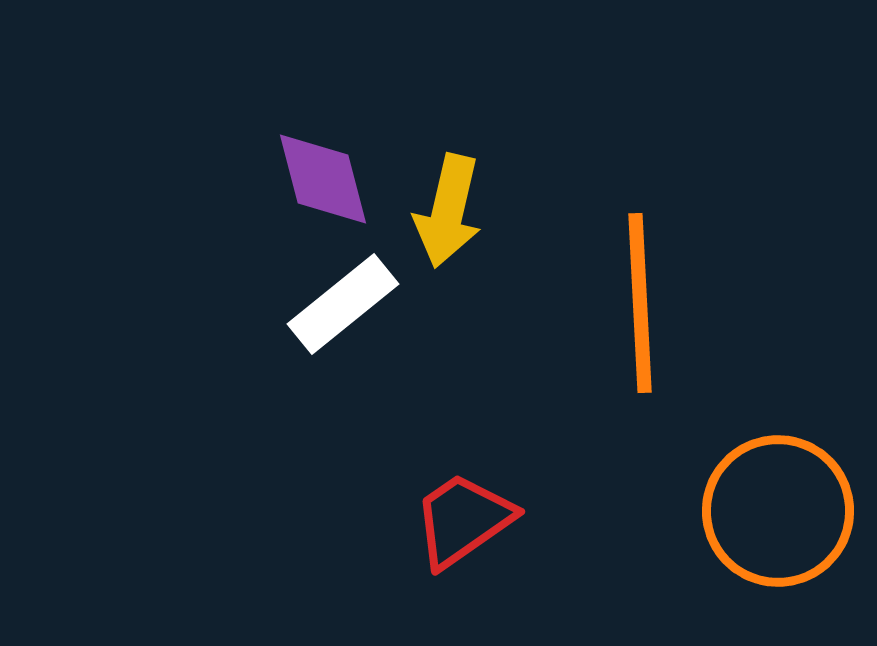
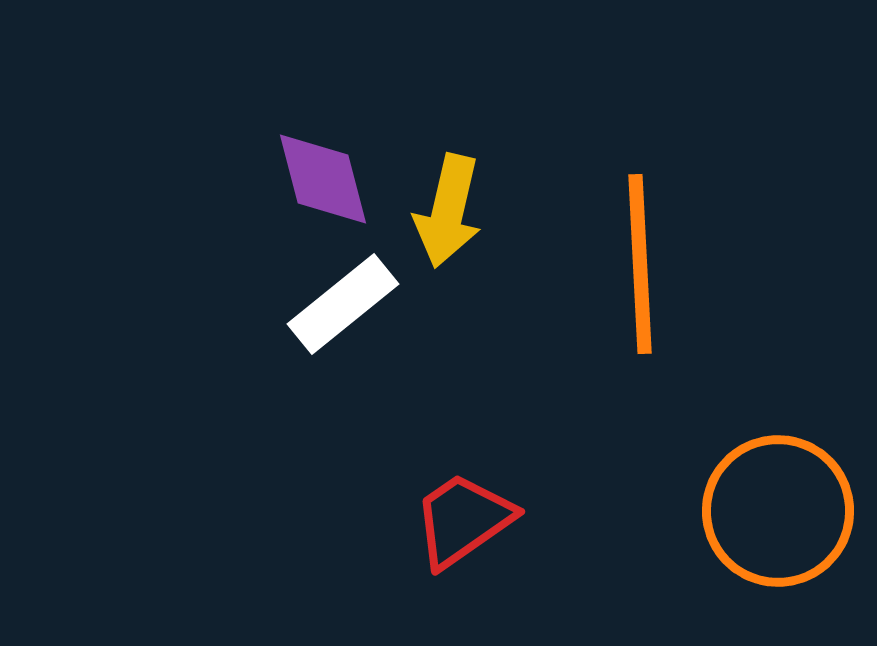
orange line: moved 39 px up
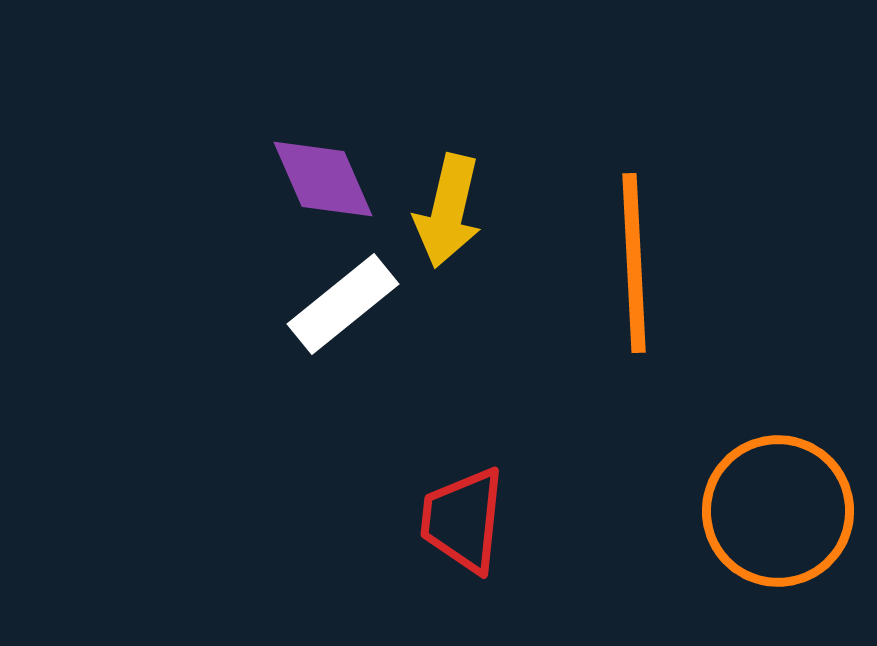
purple diamond: rotated 9 degrees counterclockwise
orange line: moved 6 px left, 1 px up
red trapezoid: rotated 49 degrees counterclockwise
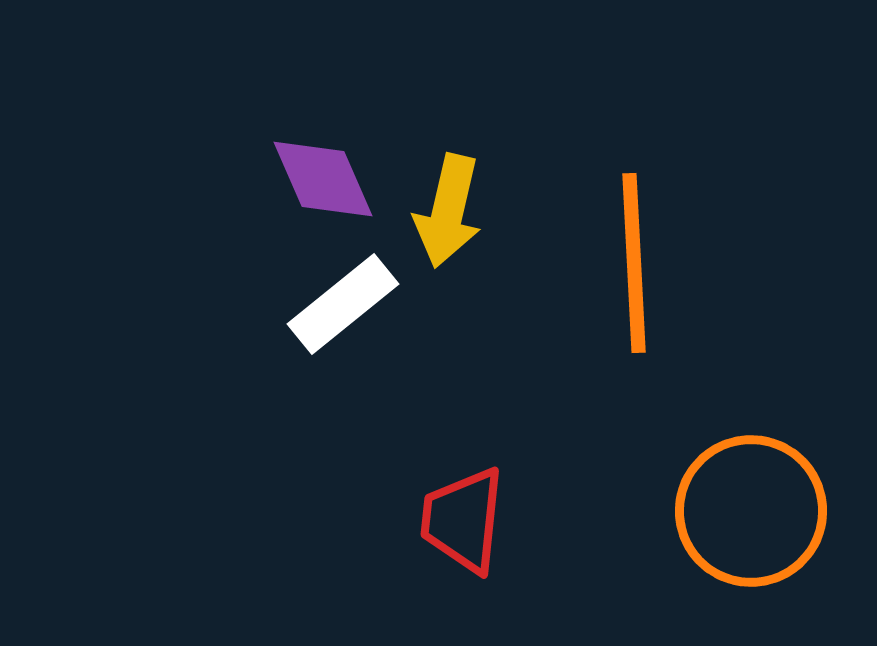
orange circle: moved 27 px left
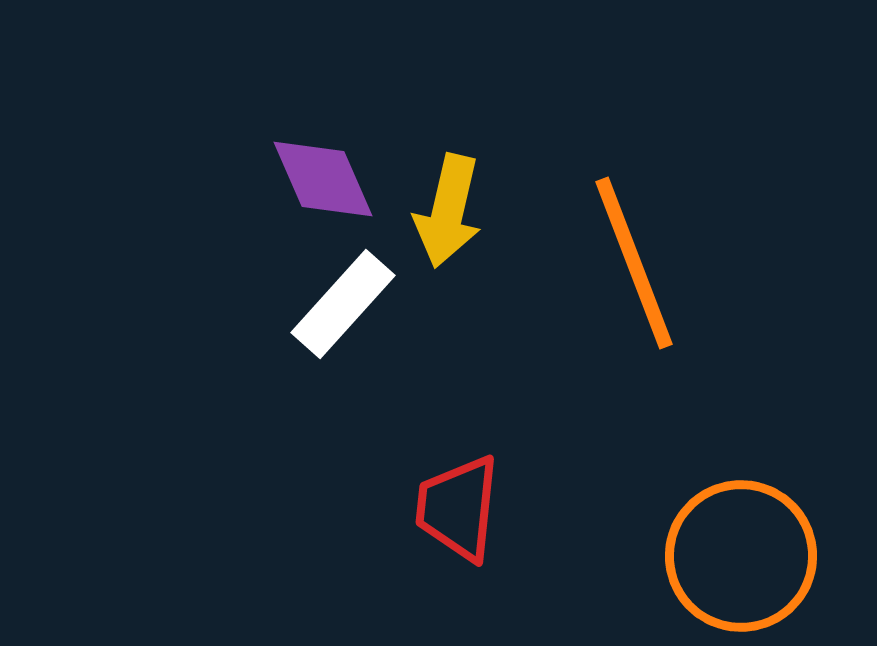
orange line: rotated 18 degrees counterclockwise
white rectangle: rotated 9 degrees counterclockwise
orange circle: moved 10 px left, 45 px down
red trapezoid: moved 5 px left, 12 px up
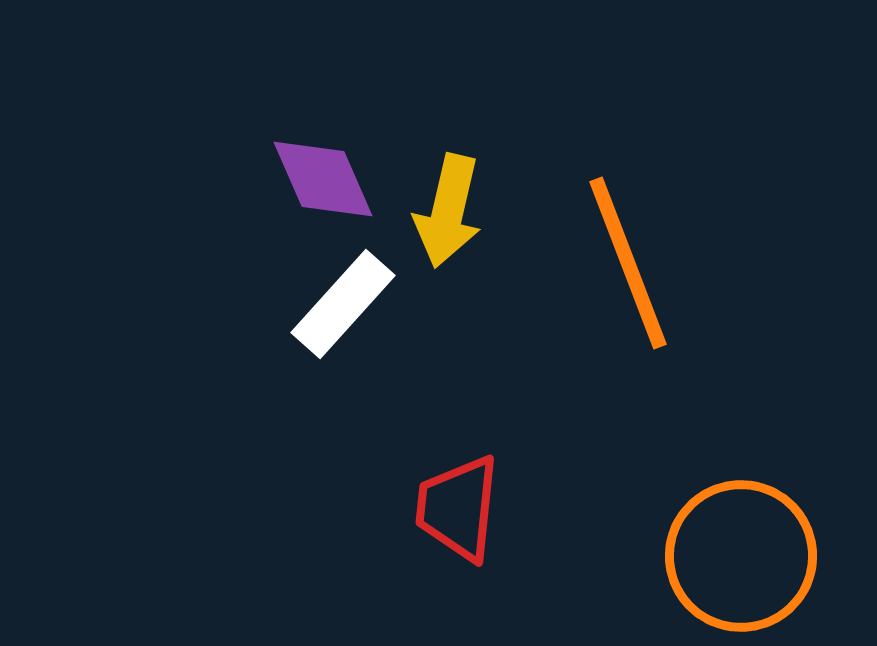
orange line: moved 6 px left
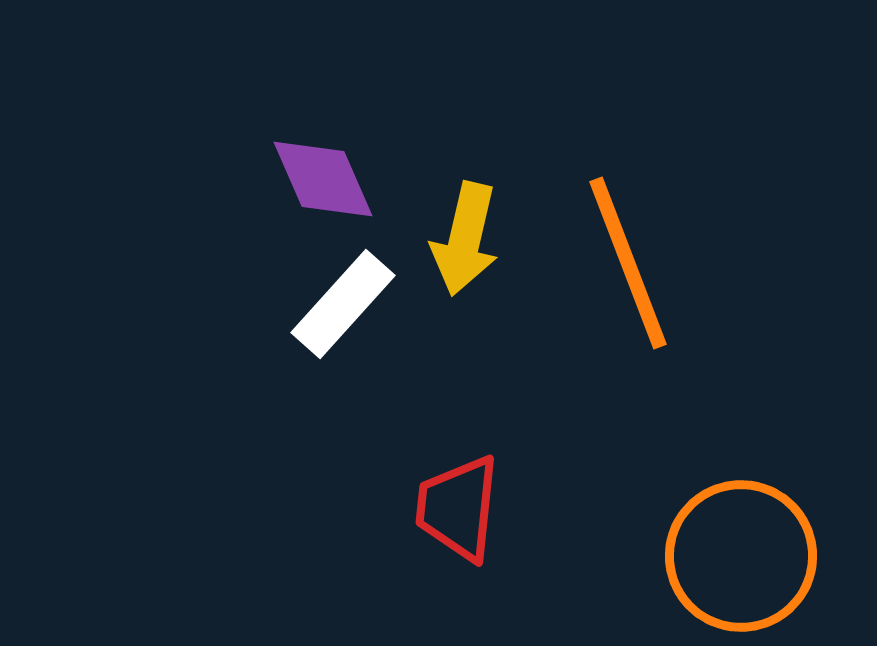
yellow arrow: moved 17 px right, 28 px down
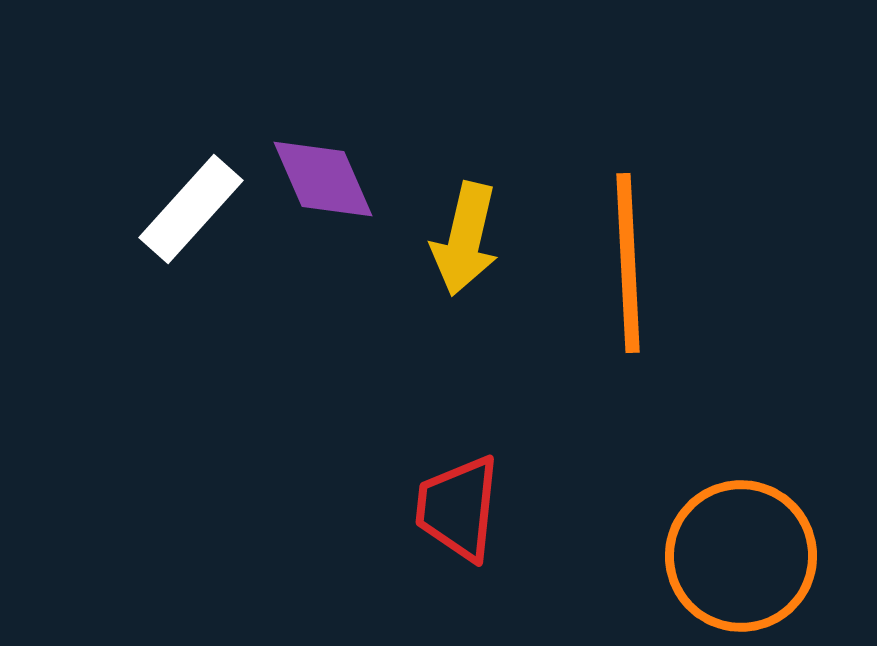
orange line: rotated 18 degrees clockwise
white rectangle: moved 152 px left, 95 px up
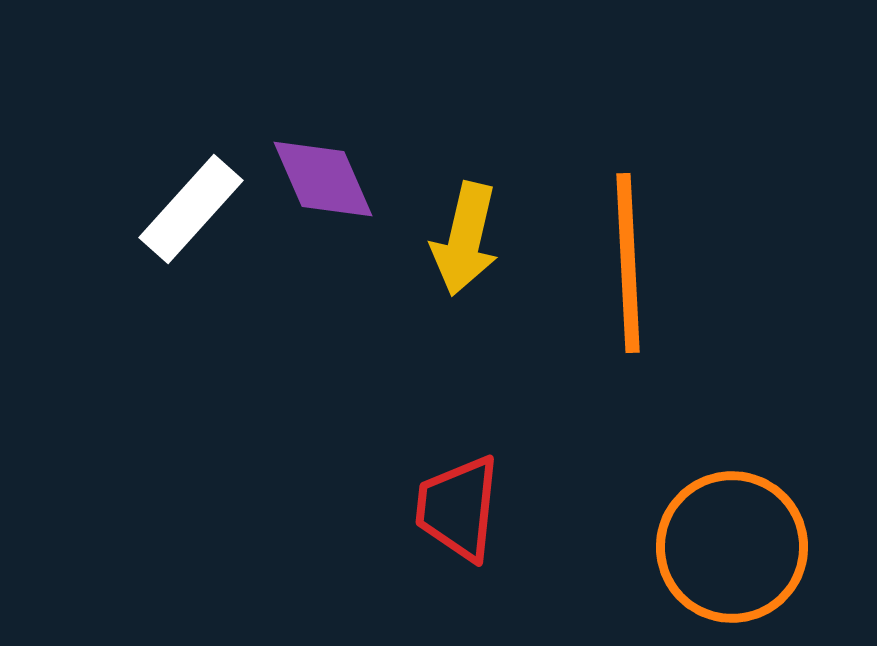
orange circle: moved 9 px left, 9 px up
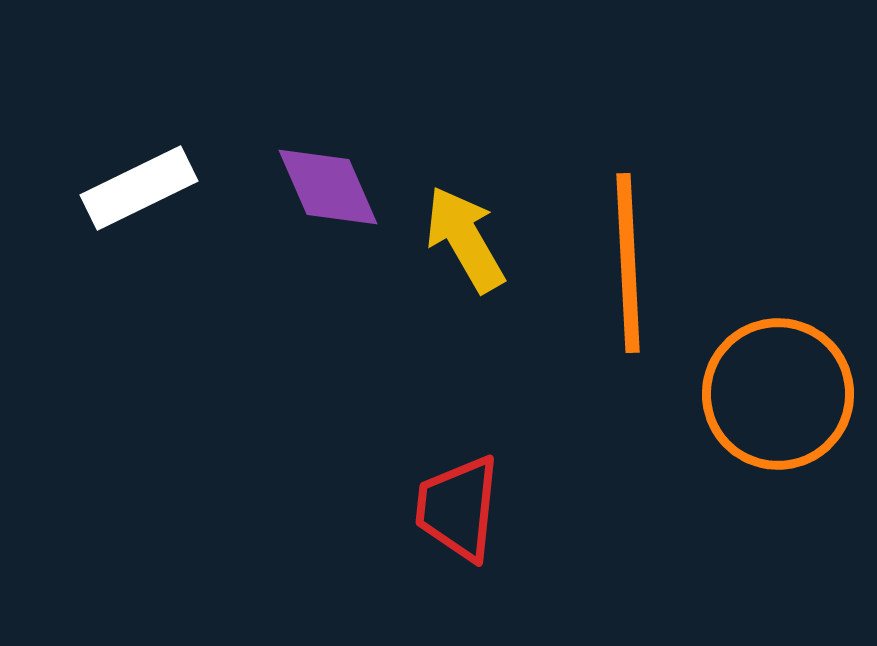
purple diamond: moved 5 px right, 8 px down
white rectangle: moved 52 px left, 21 px up; rotated 22 degrees clockwise
yellow arrow: rotated 137 degrees clockwise
orange circle: moved 46 px right, 153 px up
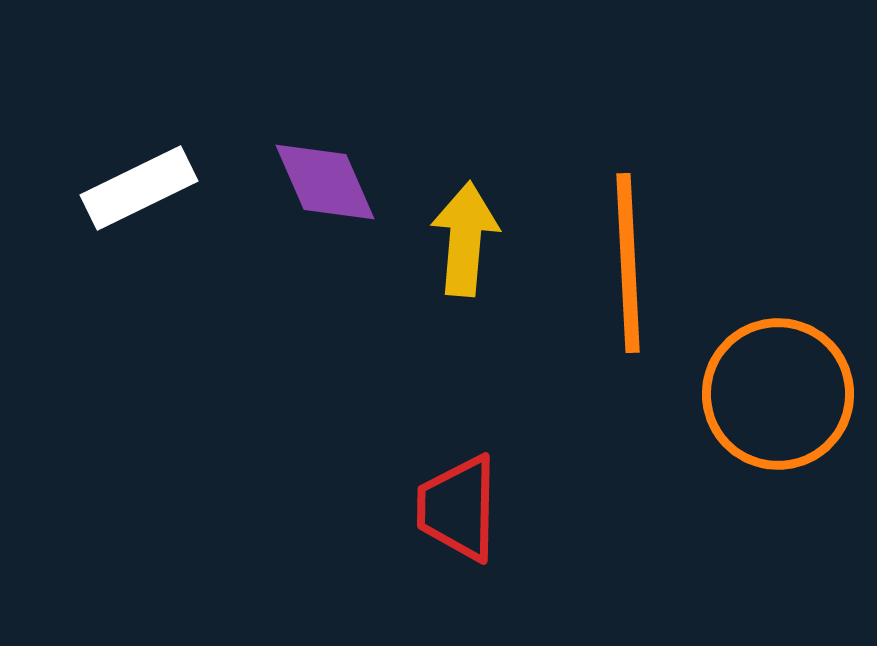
purple diamond: moved 3 px left, 5 px up
yellow arrow: rotated 35 degrees clockwise
red trapezoid: rotated 5 degrees counterclockwise
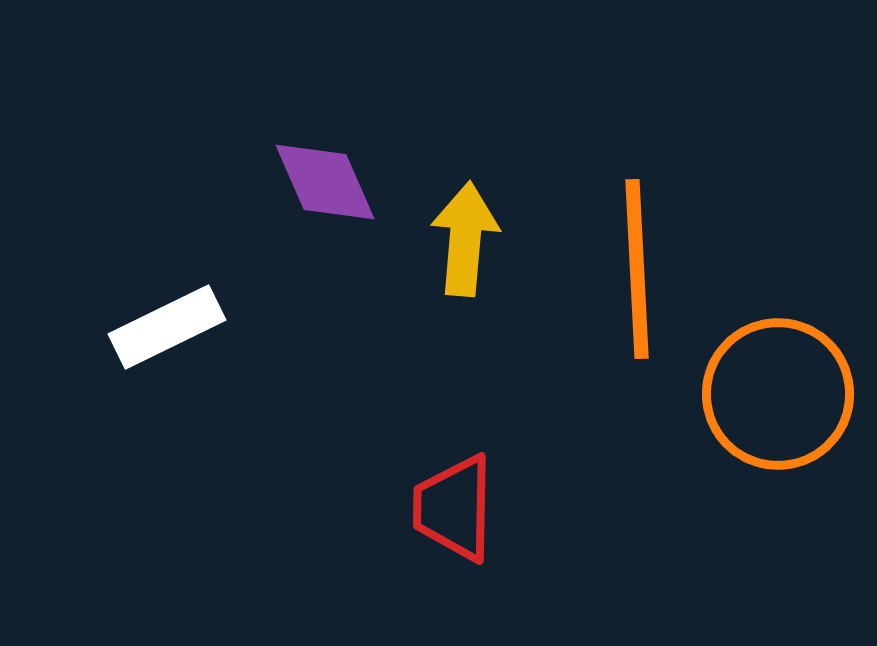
white rectangle: moved 28 px right, 139 px down
orange line: moved 9 px right, 6 px down
red trapezoid: moved 4 px left
